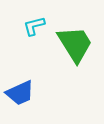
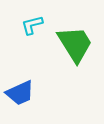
cyan L-shape: moved 2 px left, 1 px up
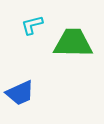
green trapezoid: moved 2 px left, 1 px up; rotated 57 degrees counterclockwise
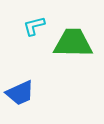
cyan L-shape: moved 2 px right, 1 px down
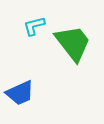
green trapezoid: rotated 51 degrees clockwise
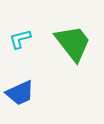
cyan L-shape: moved 14 px left, 13 px down
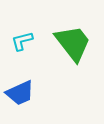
cyan L-shape: moved 2 px right, 2 px down
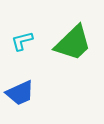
green trapezoid: rotated 84 degrees clockwise
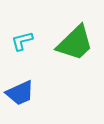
green trapezoid: moved 2 px right
